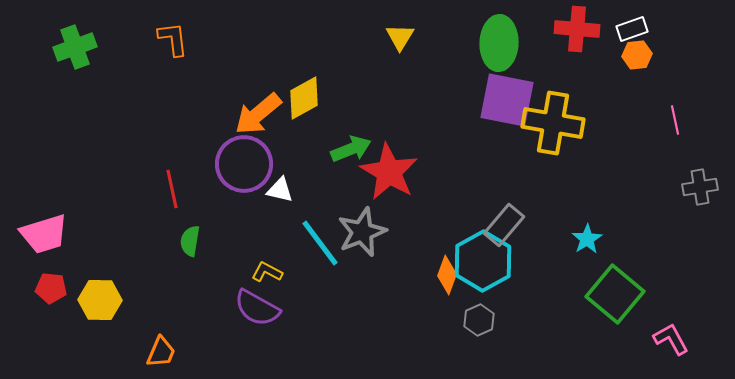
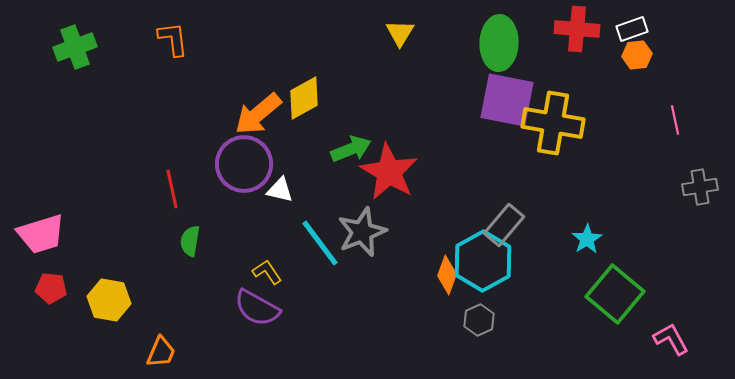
yellow triangle: moved 4 px up
pink trapezoid: moved 3 px left
yellow L-shape: rotated 28 degrees clockwise
yellow hexagon: moved 9 px right; rotated 9 degrees clockwise
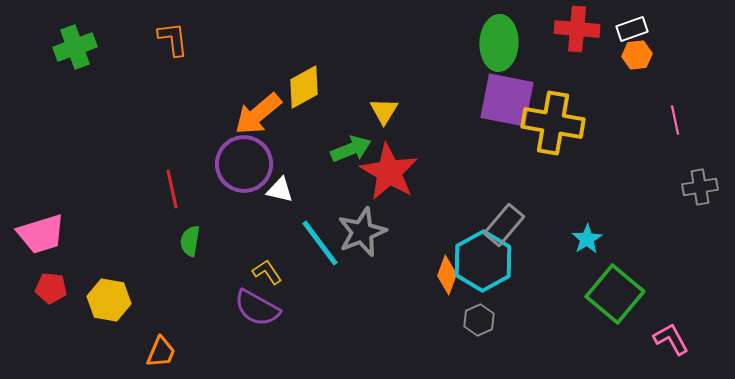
yellow triangle: moved 16 px left, 78 px down
yellow diamond: moved 11 px up
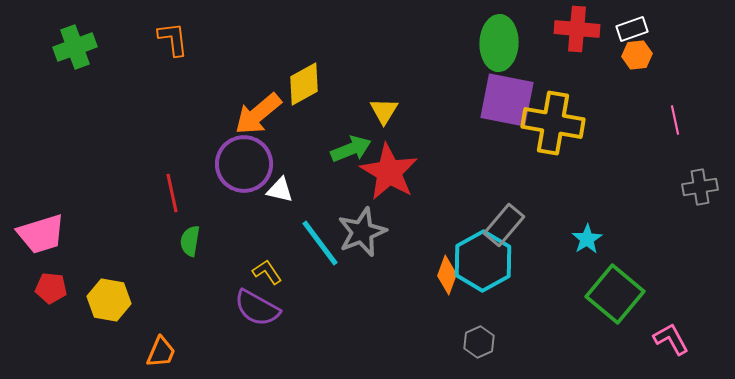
yellow diamond: moved 3 px up
red line: moved 4 px down
gray hexagon: moved 22 px down
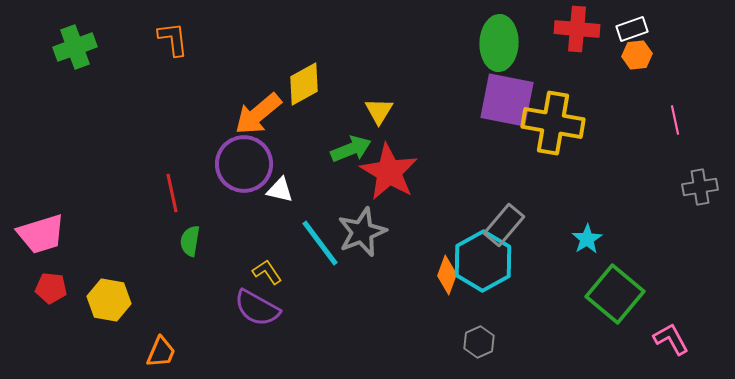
yellow triangle: moved 5 px left
